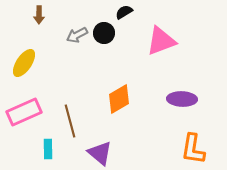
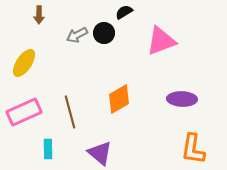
brown line: moved 9 px up
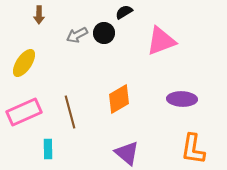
purple triangle: moved 27 px right
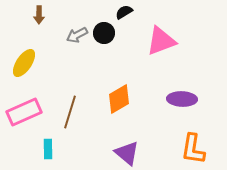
brown line: rotated 32 degrees clockwise
